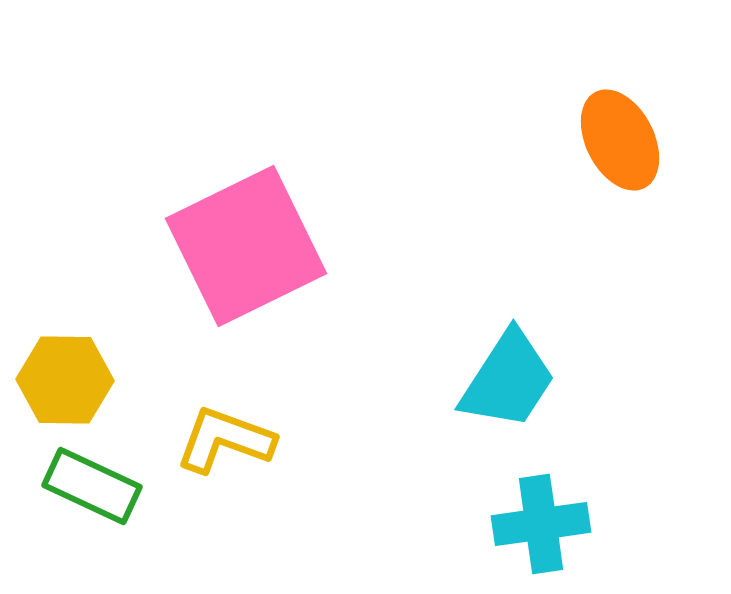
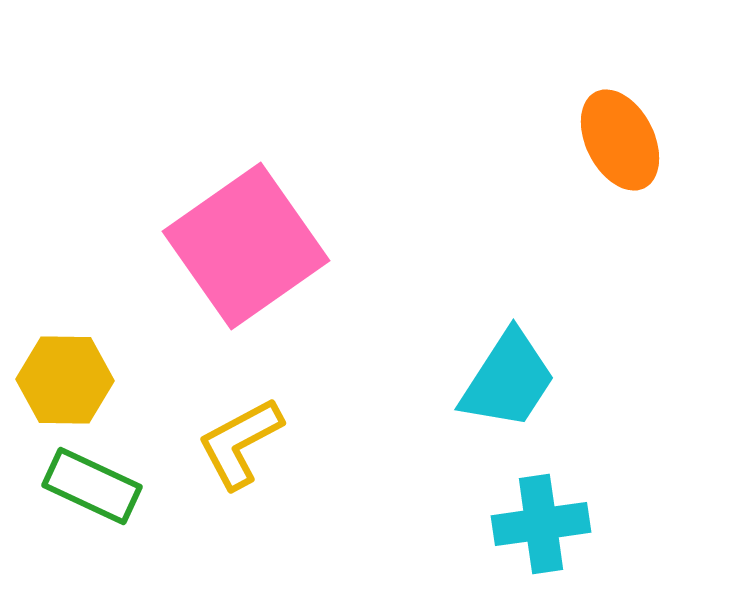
pink square: rotated 9 degrees counterclockwise
yellow L-shape: moved 15 px right, 3 px down; rotated 48 degrees counterclockwise
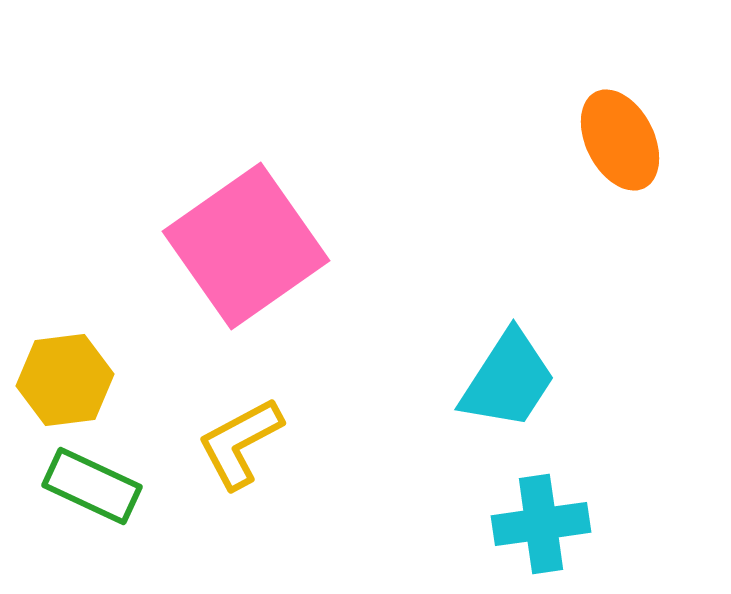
yellow hexagon: rotated 8 degrees counterclockwise
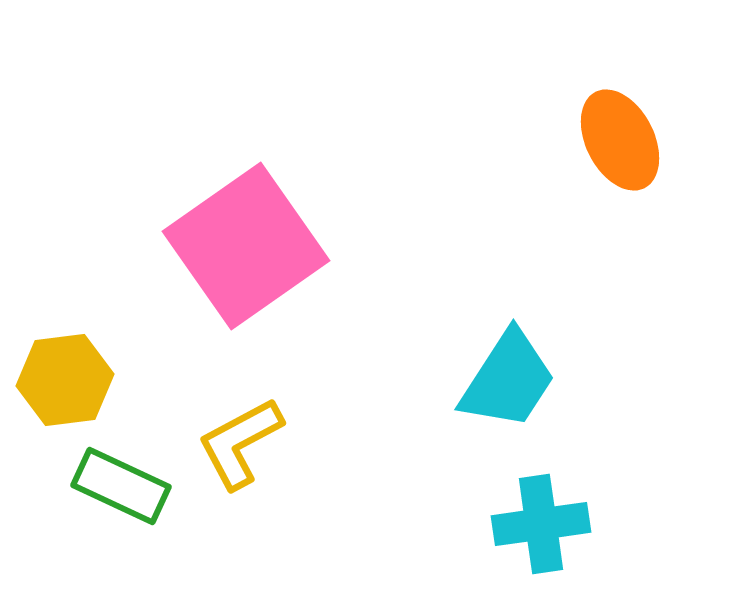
green rectangle: moved 29 px right
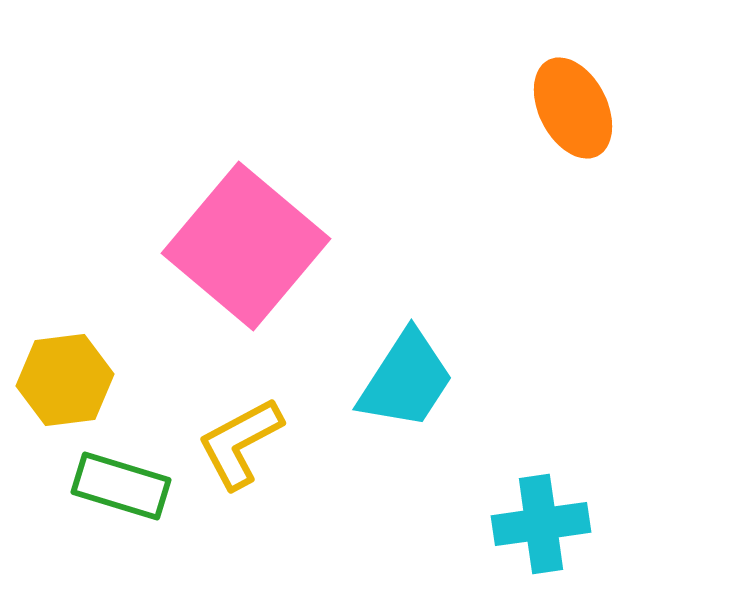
orange ellipse: moved 47 px left, 32 px up
pink square: rotated 15 degrees counterclockwise
cyan trapezoid: moved 102 px left
green rectangle: rotated 8 degrees counterclockwise
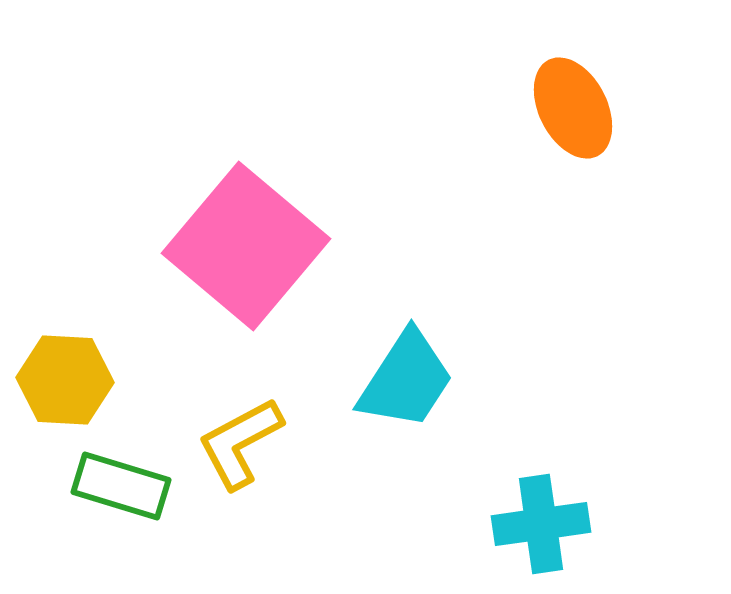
yellow hexagon: rotated 10 degrees clockwise
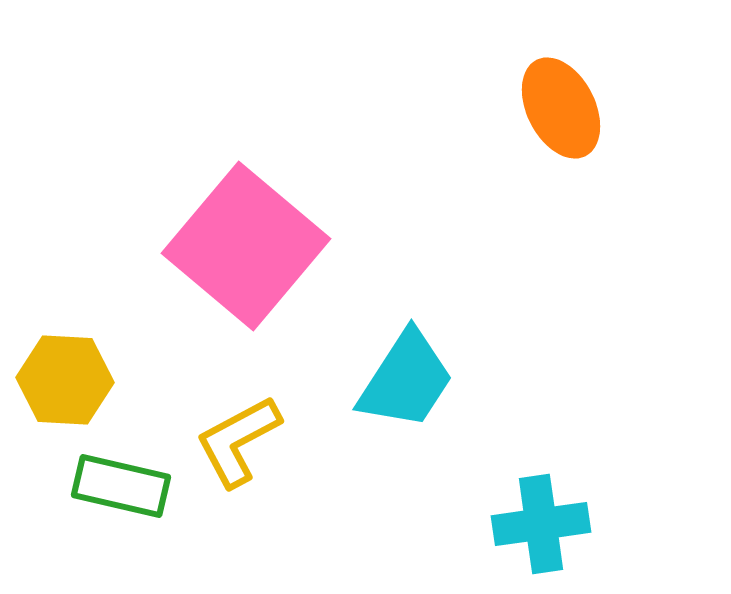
orange ellipse: moved 12 px left
yellow L-shape: moved 2 px left, 2 px up
green rectangle: rotated 4 degrees counterclockwise
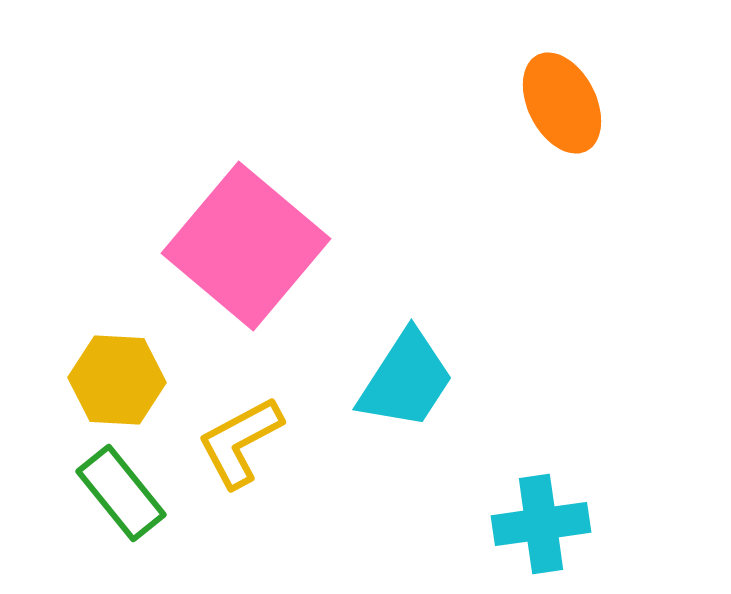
orange ellipse: moved 1 px right, 5 px up
yellow hexagon: moved 52 px right
yellow L-shape: moved 2 px right, 1 px down
green rectangle: moved 7 px down; rotated 38 degrees clockwise
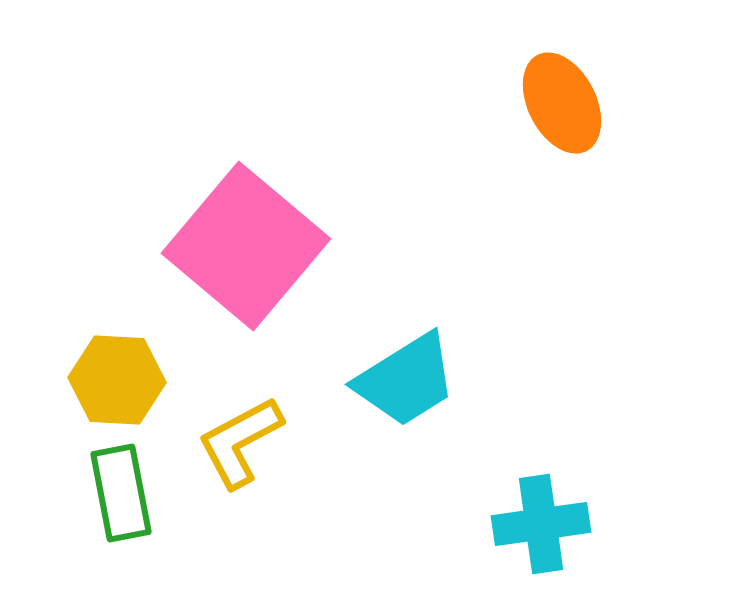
cyan trapezoid: rotated 25 degrees clockwise
green rectangle: rotated 28 degrees clockwise
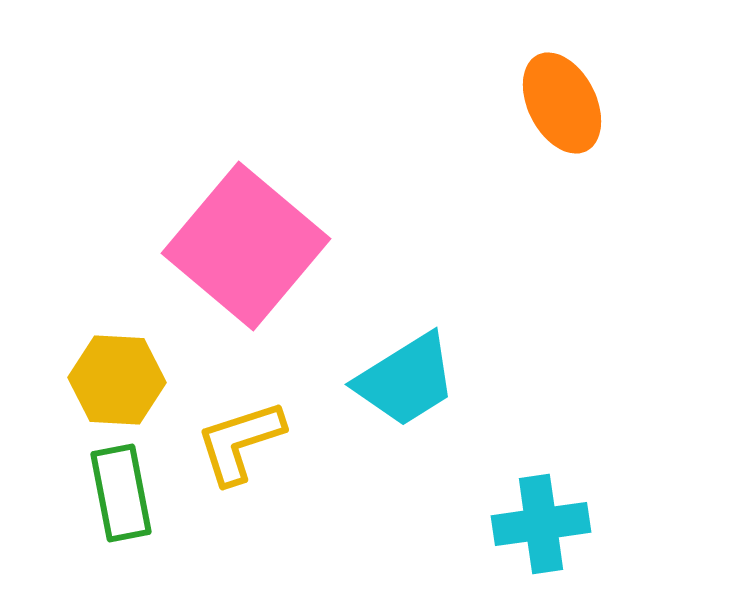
yellow L-shape: rotated 10 degrees clockwise
